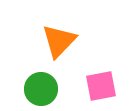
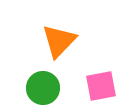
green circle: moved 2 px right, 1 px up
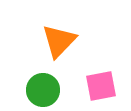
green circle: moved 2 px down
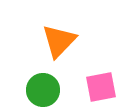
pink square: moved 1 px down
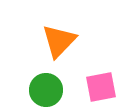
green circle: moved 3 px right
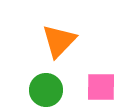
pink square: rotated 12 degrees clockwise
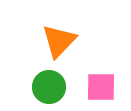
green circle: moved 3 px right, 3 px up
